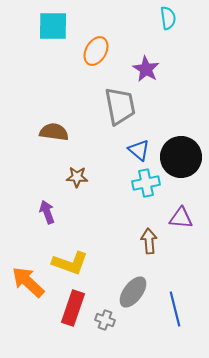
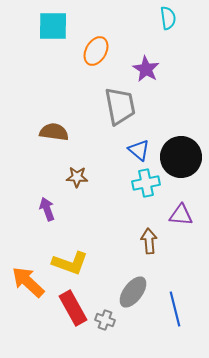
purple arrow: moved 3 px up
purple triangle: moved 3 px up
red rectangle: rotated 48 degrees counterclockwise
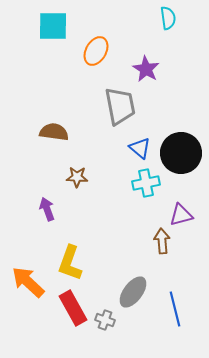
blue triangle: moved 1 px right, 2 px up
black circle: moved 4 px up
purple triangle: rotated 20 degrees counterclockwise
brown arrow: moved 13 px right
yellow L-shape: rotated 90 degrees clockwise
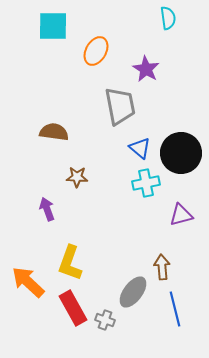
brown arrow: moved 26 px down
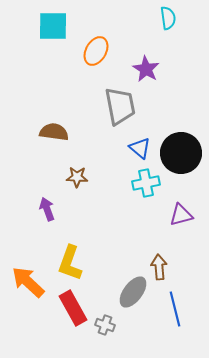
brown arrow: moved 3 px left
gray cross: moved 5 px down
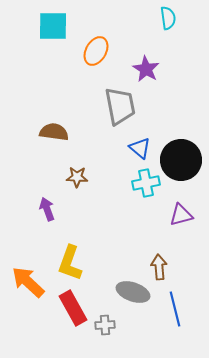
black circle: moved 7 px down
gray ellipse: rotated 72 degrees clockwise
gray cross: rotated 24 degrees counterclockwise
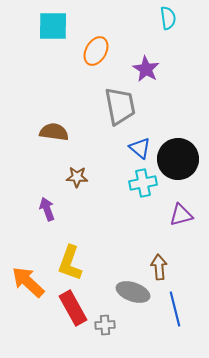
black circle: moved 3 px left, 1 px up
cyan cross: moved 3 px left
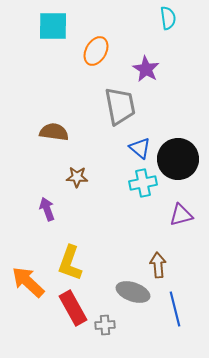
brown arrow: moved 1 px left, 2 px up
